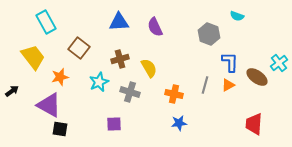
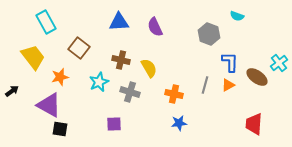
brown cross: moved 1 px right, 1 px down; rotated 30 degrees clockwise
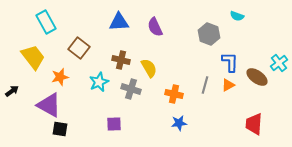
gray cross: moved 1 px right, 3 px up
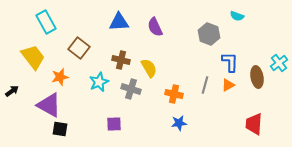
brown ellipse: rotated 45 degrees clockwise
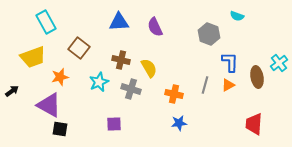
yellow trapezoid: rotated 108 degrees clockwise
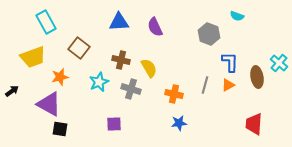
cyan cross: rotated 12 degrees counterclockwise
purple triangle: moved 1 px up
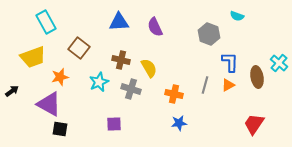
red trapezoid: rotated 30 degrees clockwise
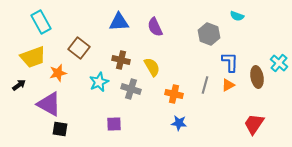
cyan rectangle: moved 5 px left
yellow semicircle: moved 3 px right, 1 px up
orange star: moved 2 px left, 4 px up
black arrow: moved 7 px right, 6 px up
blue star: rotated 14 degrees clockwise
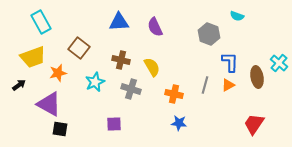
cyan star: moved 4 px left
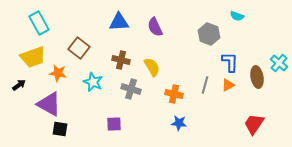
cyan rectangle: moved 2 px left, 1 px down
orange star: rotated 24 degrees clockwise
cyan star: moved 2 px left; rotated 24 degrees counterclockwise
